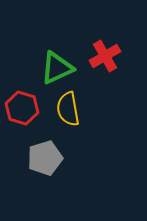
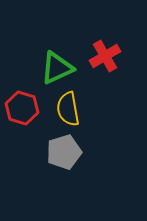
gray pentagon: moved 19 px right, 6 px up
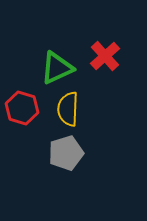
red cross: rotated 12 degrees counterclockwise
yellow semicircle: rotated 12 degrees clockwise
gray pentagon: moved 2 px right, 1 px down
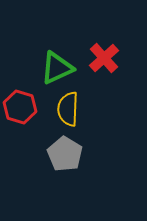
red cross: moved 1 px left, 2 px down
red hexagon: moved 2 px left, 1 px up
gray pentagon: moved 1 px left, 1 px down; rotated 24 degrees counterclockwise
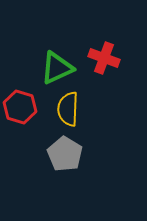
red cross: rotated 28 degrees counterclockwise
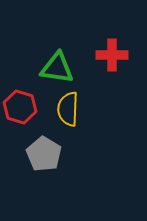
red cross: moved 8 px right, 3 px up; rotated 20 degrees counterclockwise
green triangle: rotated 33 degrees clockwise
gray pentagon: moved 21 px left
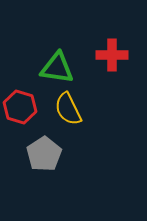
yellow semicircle: rotated 28 degrees counterclockwise
gray pentagon: rotated 8 degrees clockwise
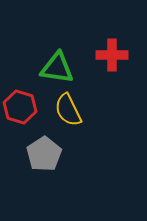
yellow semicircle: moved 1 px down
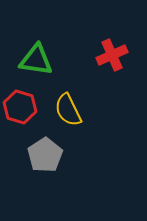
red cross: rotated 24 degrees counterclockwise
green triangle: moved 21 px left, 8 px up
gray pentagon: moved 1 px right, 1 px down
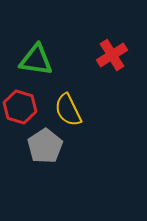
red cross: rotated 8 degrees counterclockwise
gray pentagon: moved 9 px up
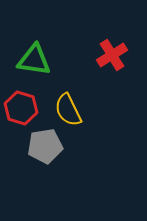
green triangle: moved 2 px left
red hexagon: moved 1 px right, 1 px down
gray pentagon: rotated 24 degrees clockwise
